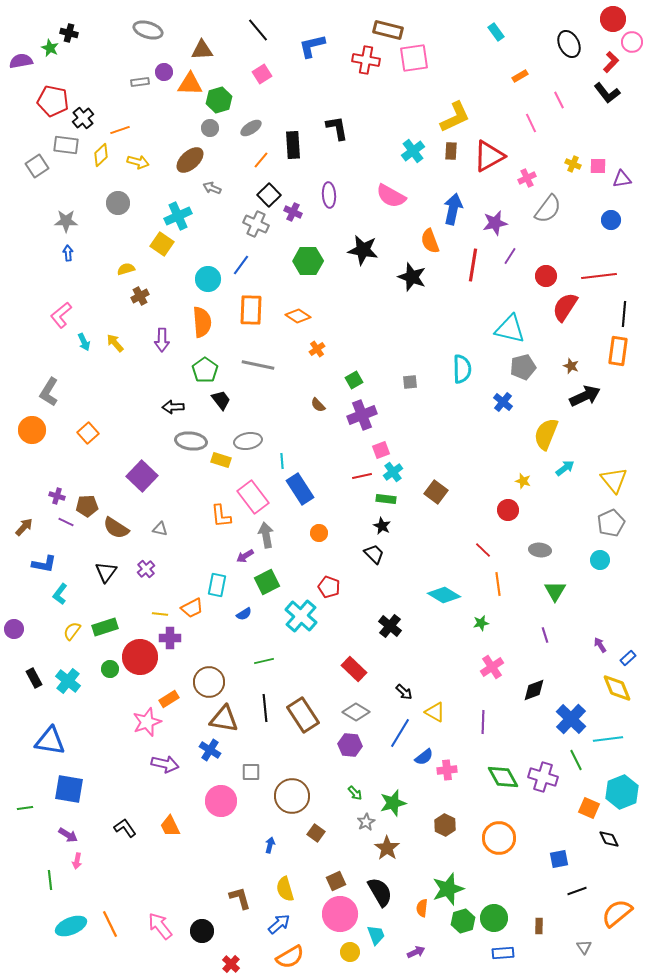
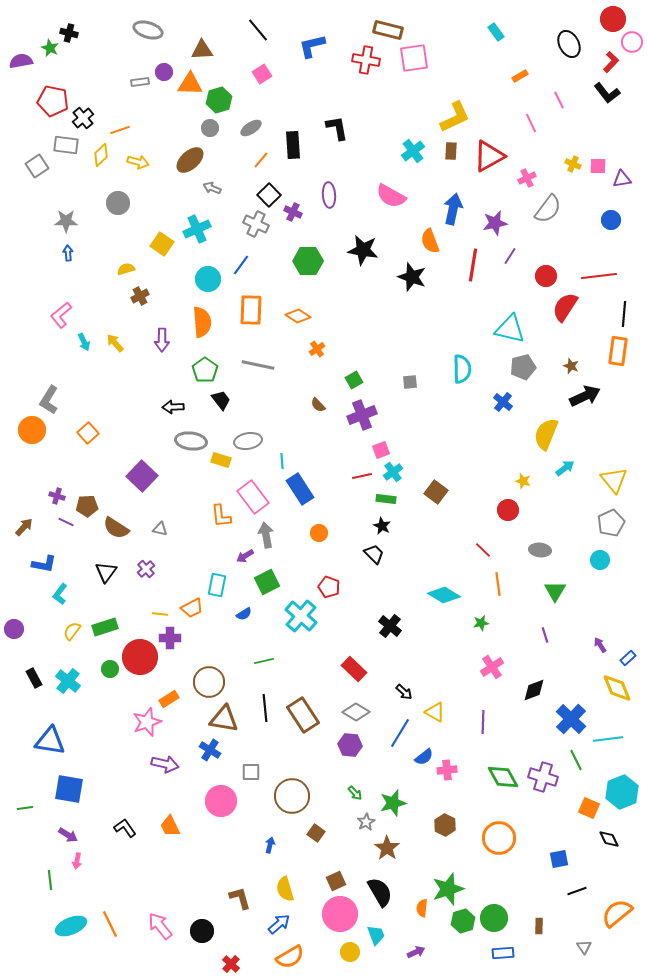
cyan cross at (178, 216): moved 19 px right, 13 px down
gray L-shape at (49, 392): moved 8 px down
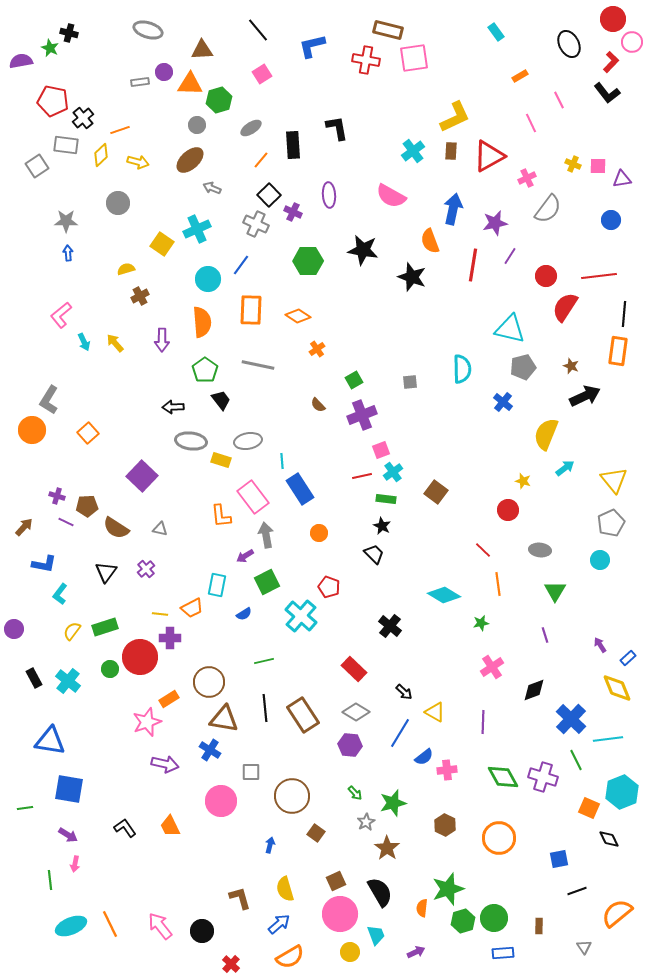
gray circle at (210, 128): moved 13 px left, 3 px up
pink arrow at (77, 861): moved 2 px left, 3 px down
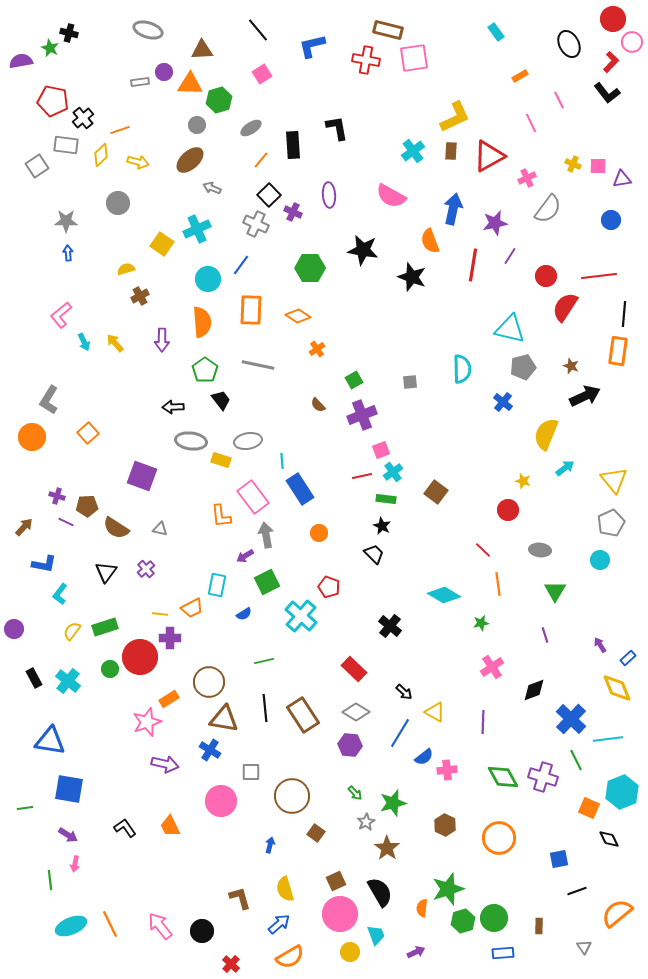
green hexagon at (308, 261): moved 2 px right, 7 px down
orange circle at (32, 430): moved 7 px down
purple square at (142, 476): rotated 24 degrees counterclockwise
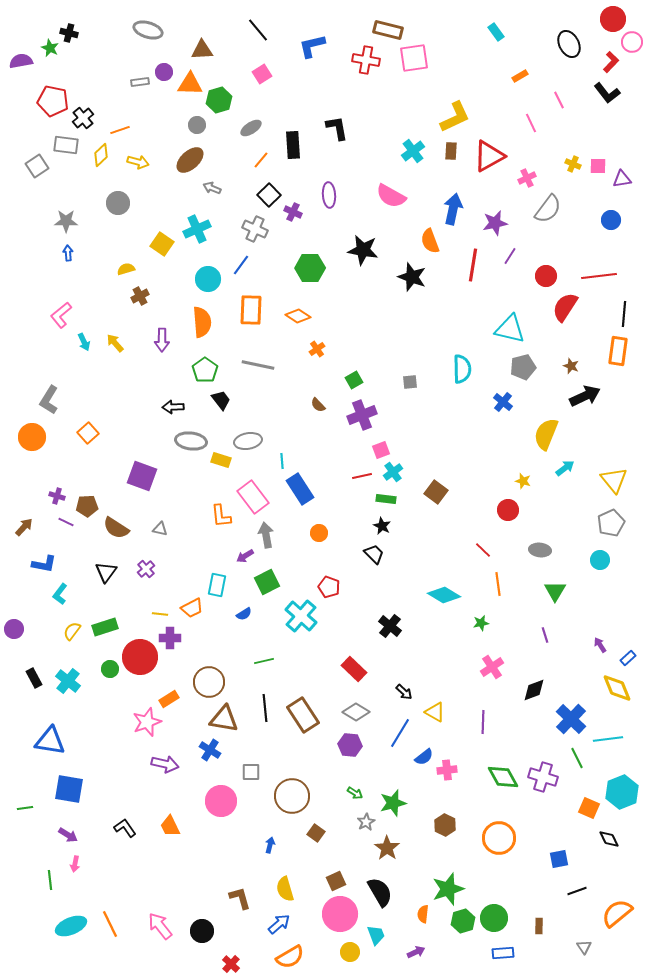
gray cross at (256, 224): moved 1 px left, 5 px down
green line at (576, 760): moved 1 px right, 2 px up
green arrow at (355, 793): rotated 14 degrees counterclockwise
orange semicircle at (422, 908): moved 1 px right, 6 px down
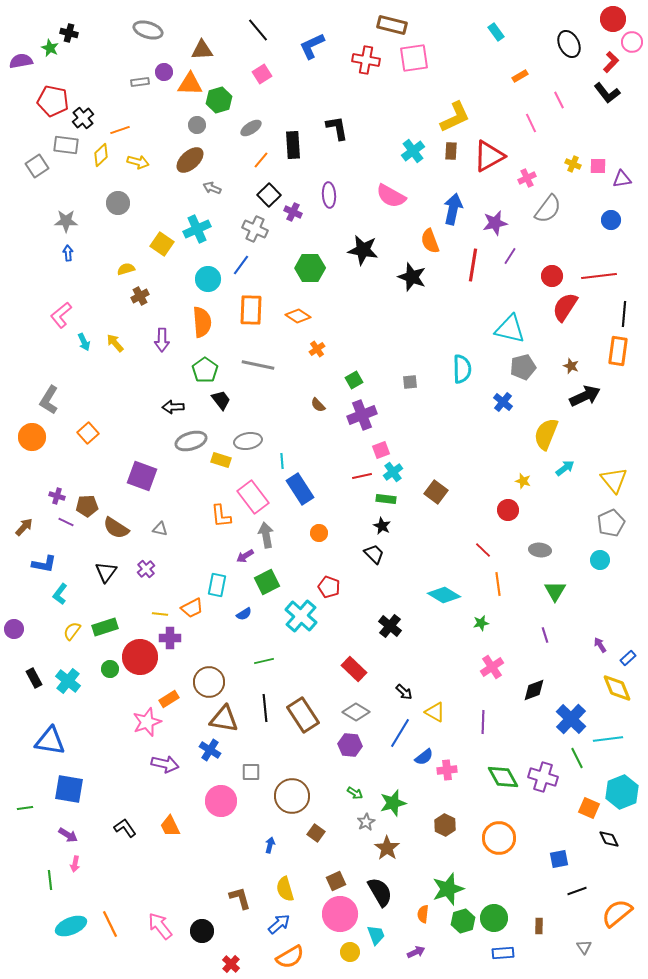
brown rectangle at (388, 30): moved 4 px right, 5 px up
blue L-shape at (312, 46): rotated 12 degrees counterclockwise
red circle at (546, 276): moved 6 px right
gray ellipse at (191, 441): rotated 24 degrees counterclockwise
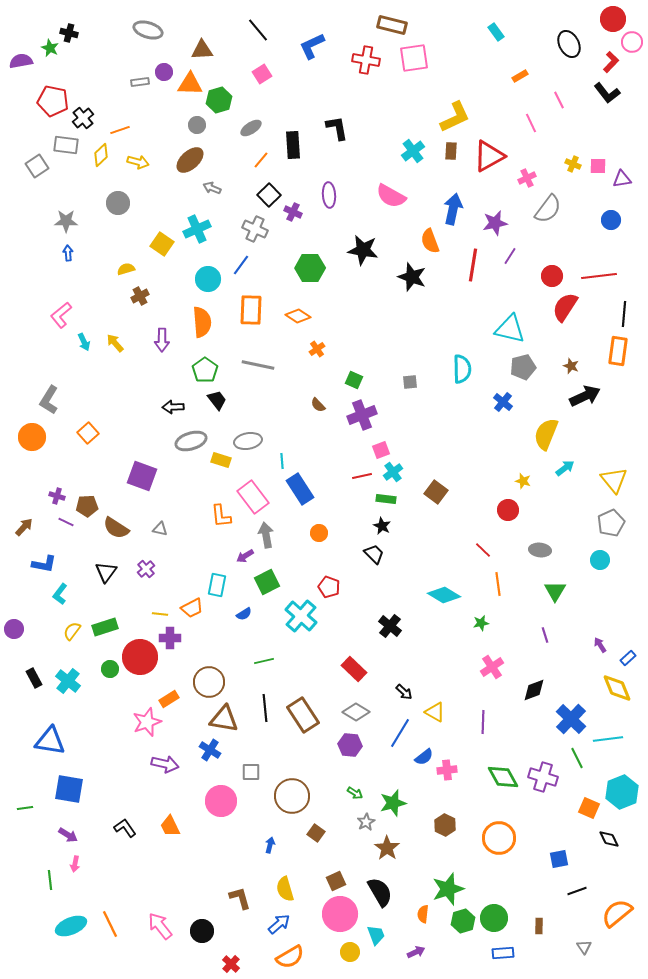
green square at (354, 380): rotated 36 degrees counterclockwise
black trapezoid at (221, 400): moved 4 px left
